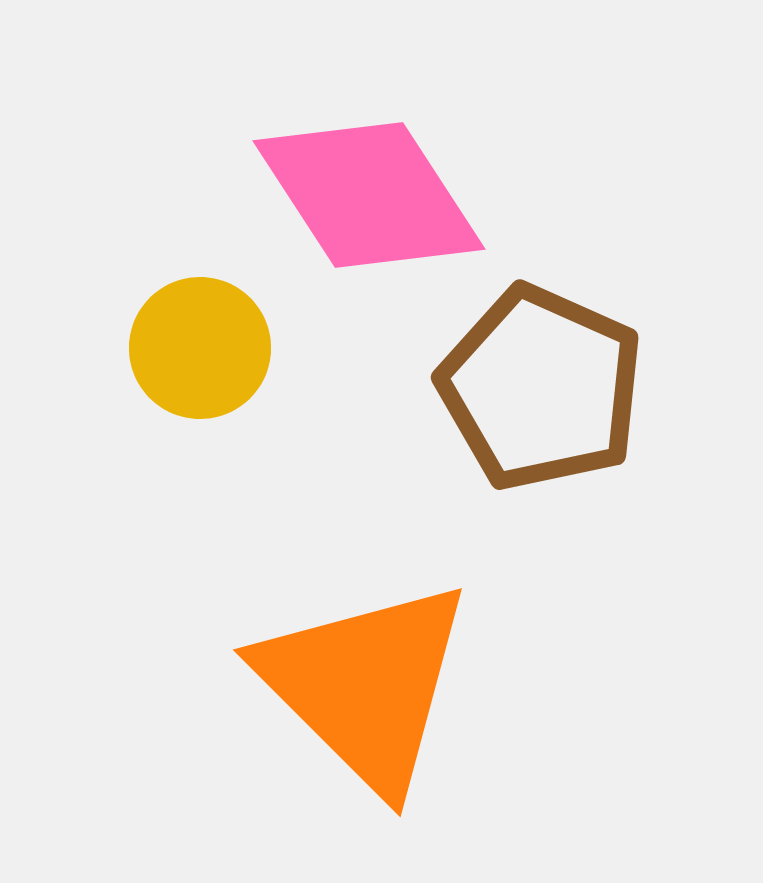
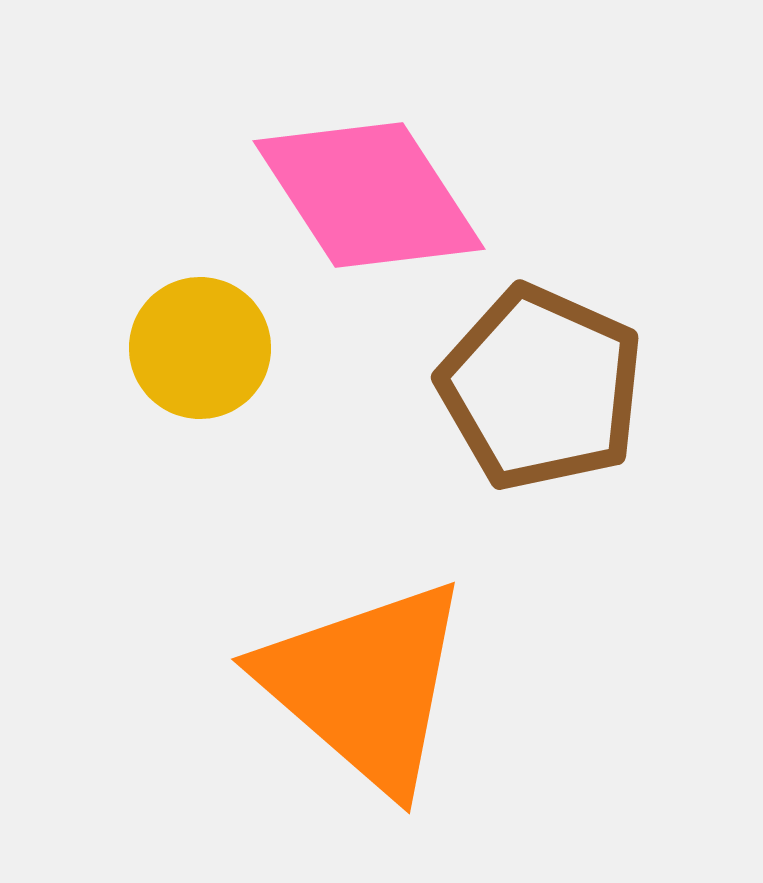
orange triangle: rotated 4 degrees counterclockwise
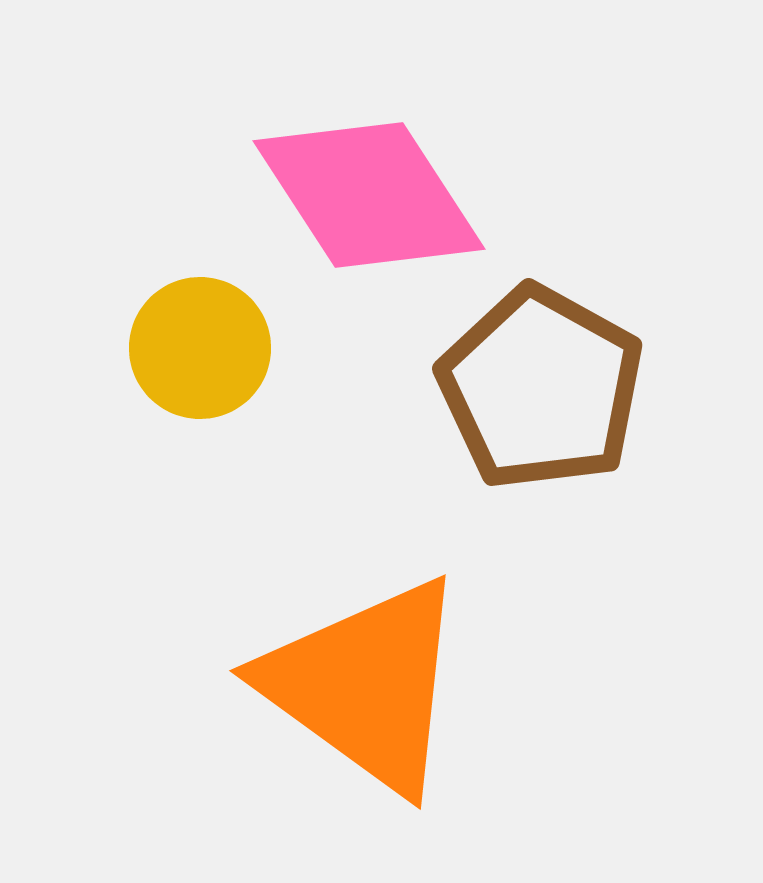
brown pentagon: rotated 5 degrees clockwise
orange triangle: rotated 5 degrees counterclockwise
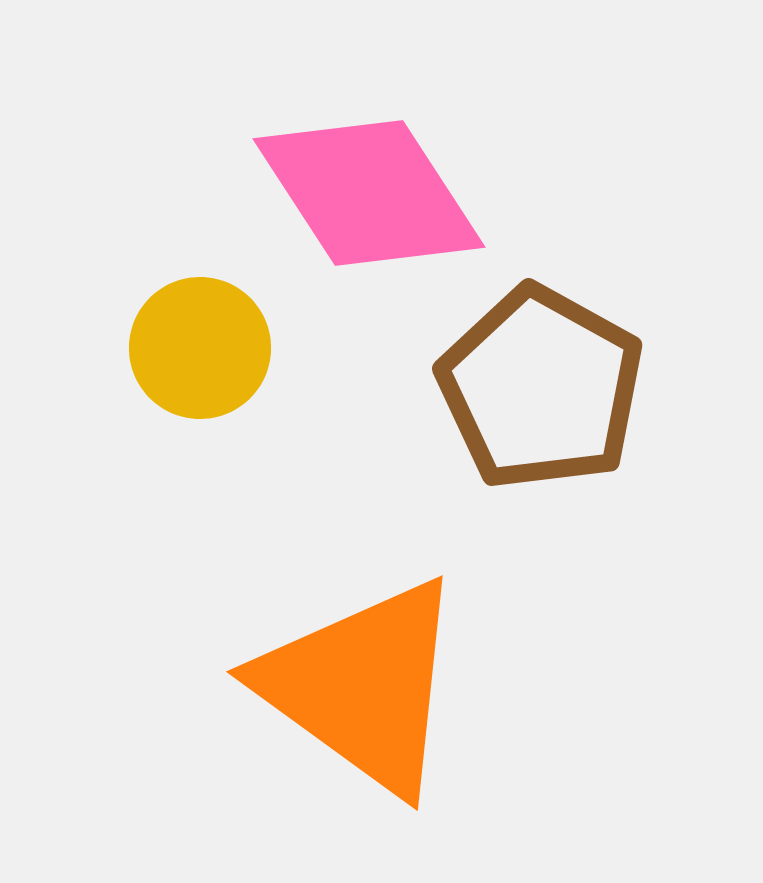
pink diamond: moved 2 px up
orange triangle: moved 3 px left, 1 px down
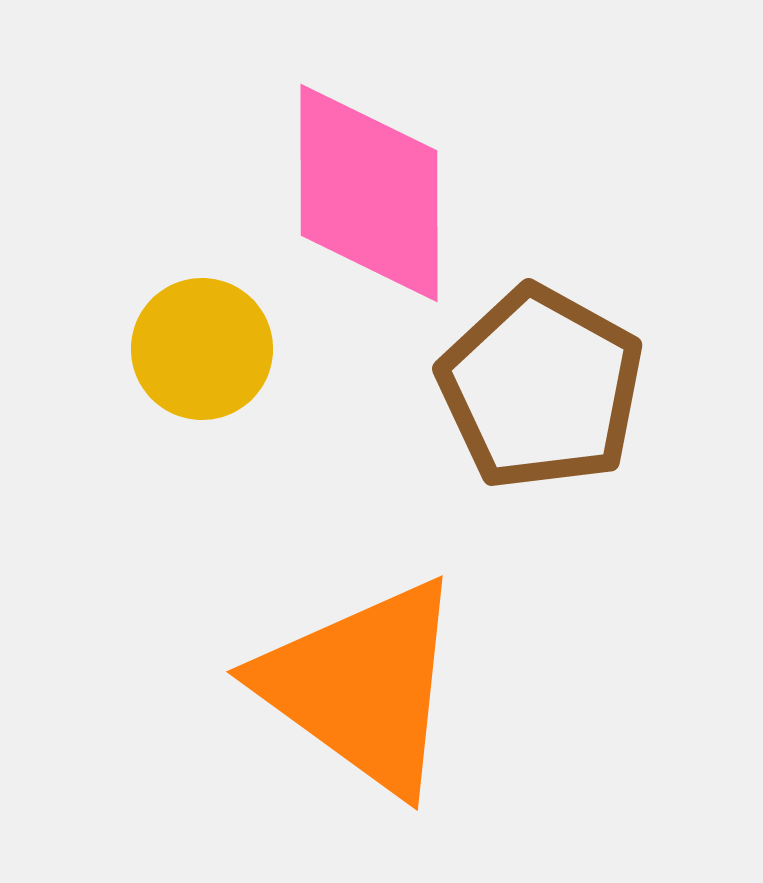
pink diamond: rotated 33 degrees clockwise
yellow circle: moved 2 px right, 1 px down
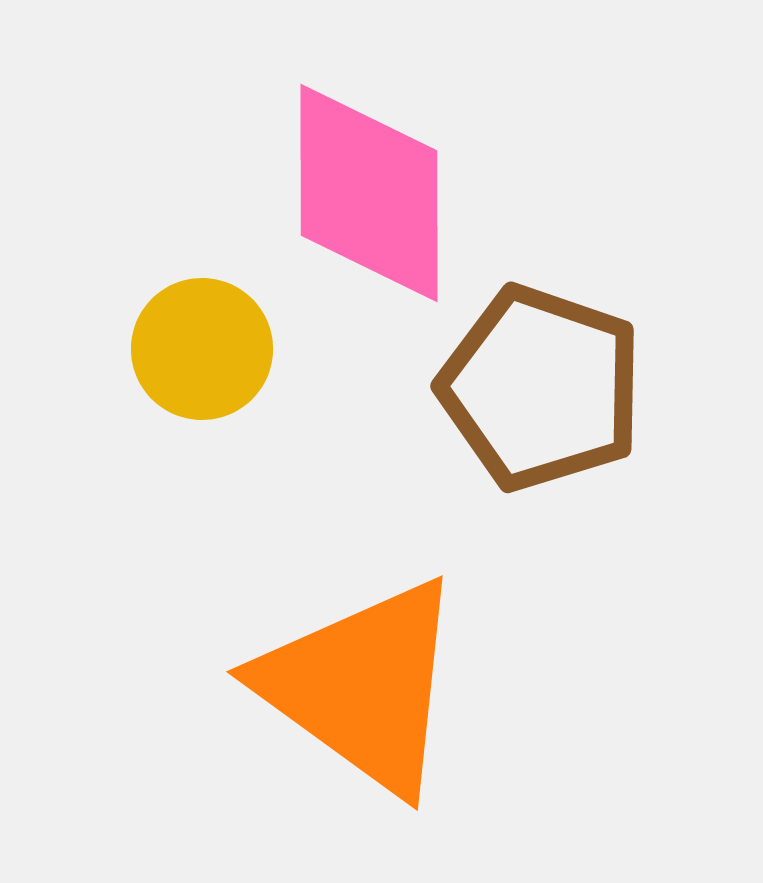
brown pentagon: rotated 10 degrees counterclockwise
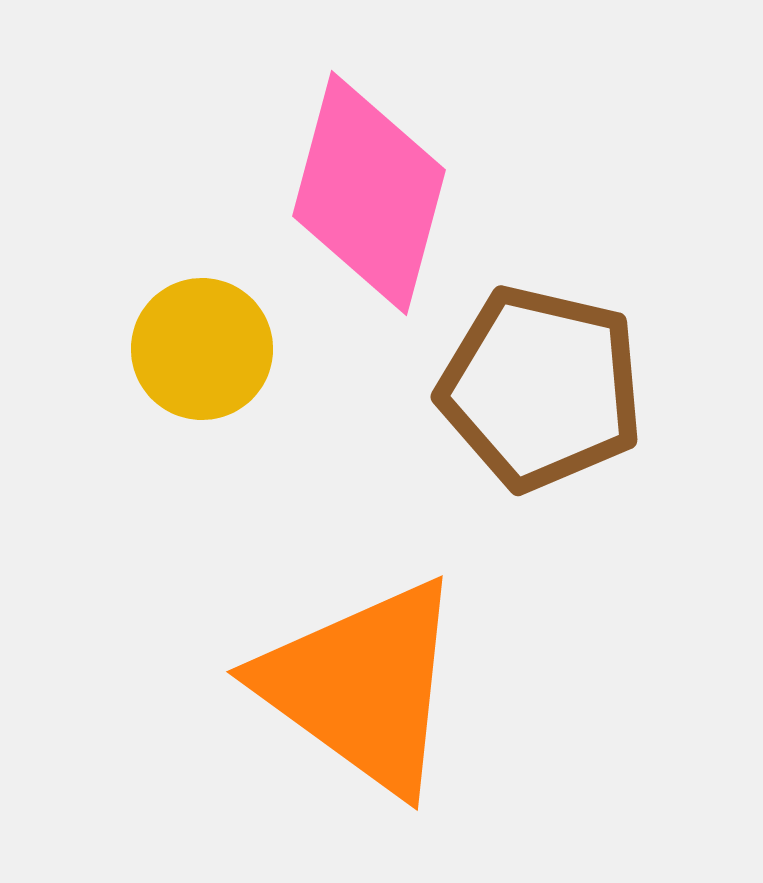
pink diamond: rotated 15 degrees clockwise
brown pentagon: rotated 6 degrees counterclockwise
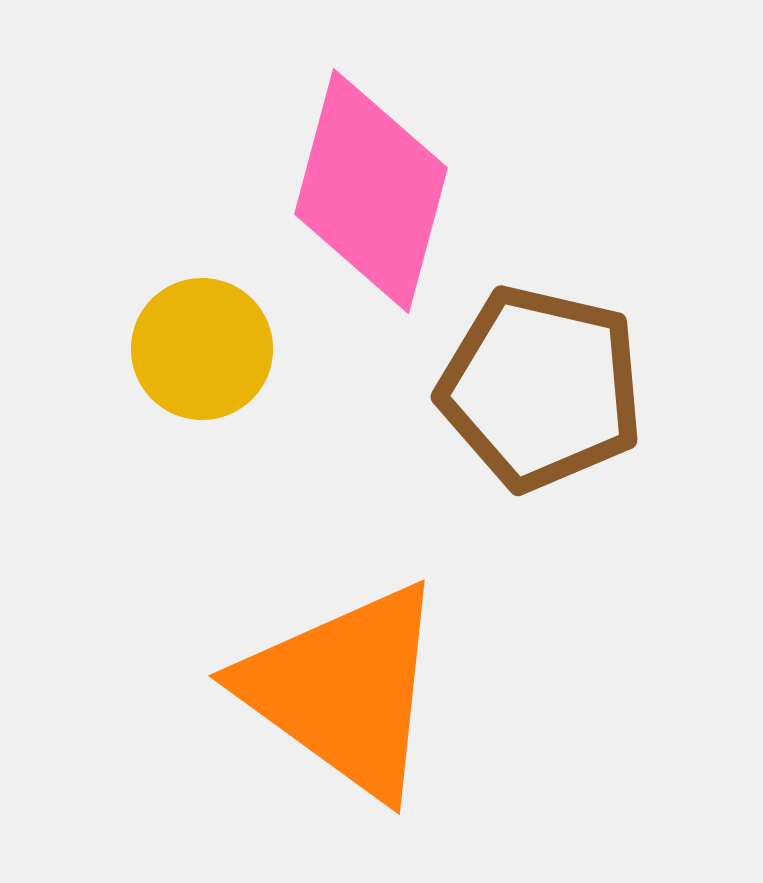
pink diamond: moved 2 px right, 2 px up
orange triangle: moved 18 px left, 4 px down
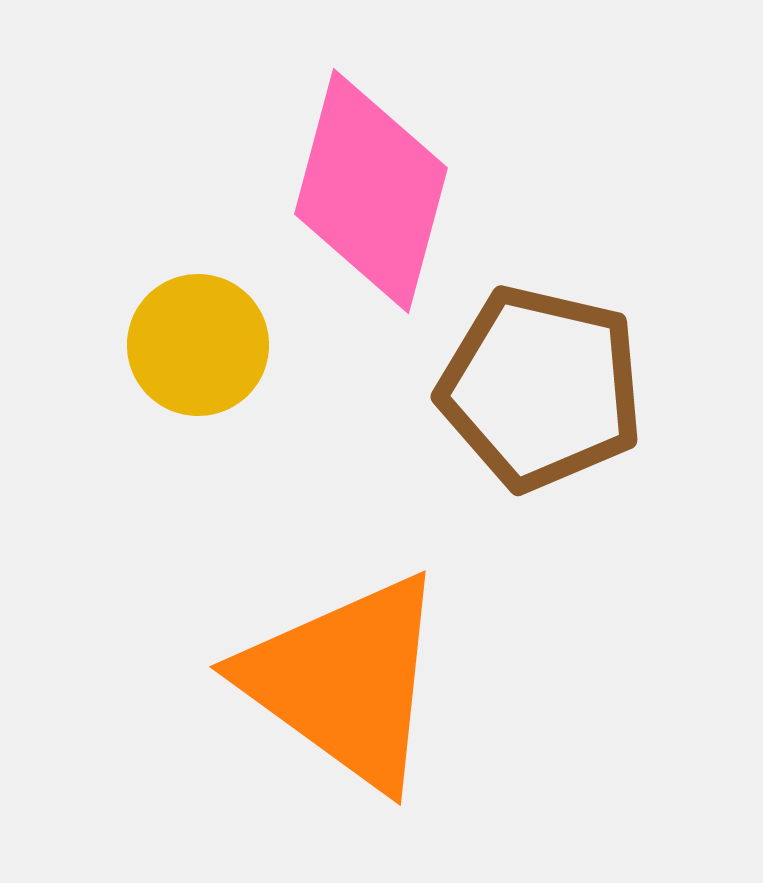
yellow circle: moved 4 px left, 4 px up
orange triangle: moved 1 px right, 9 px up
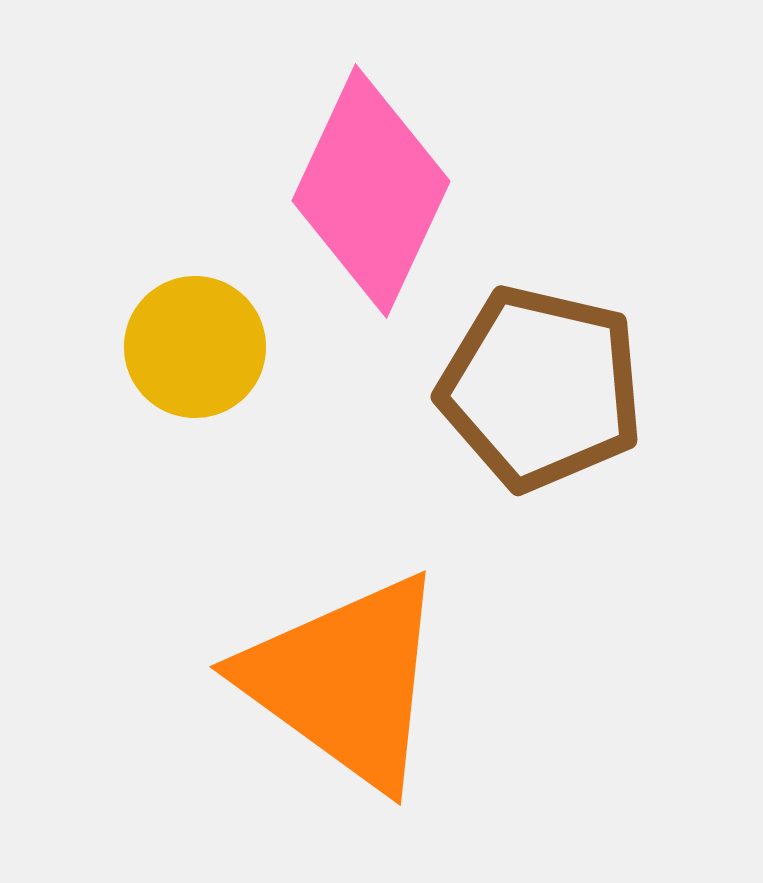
pink diamond: rotated 10 degrees clockwise
yellow circle: moved 3 px left, 2 px down
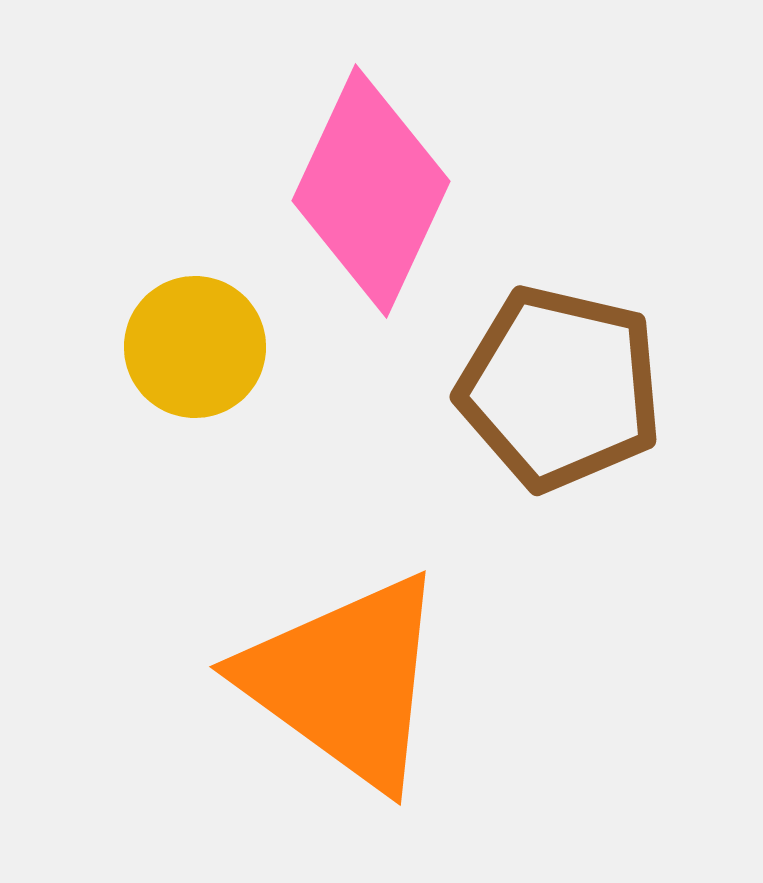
brown pentagon: moved 19 px right
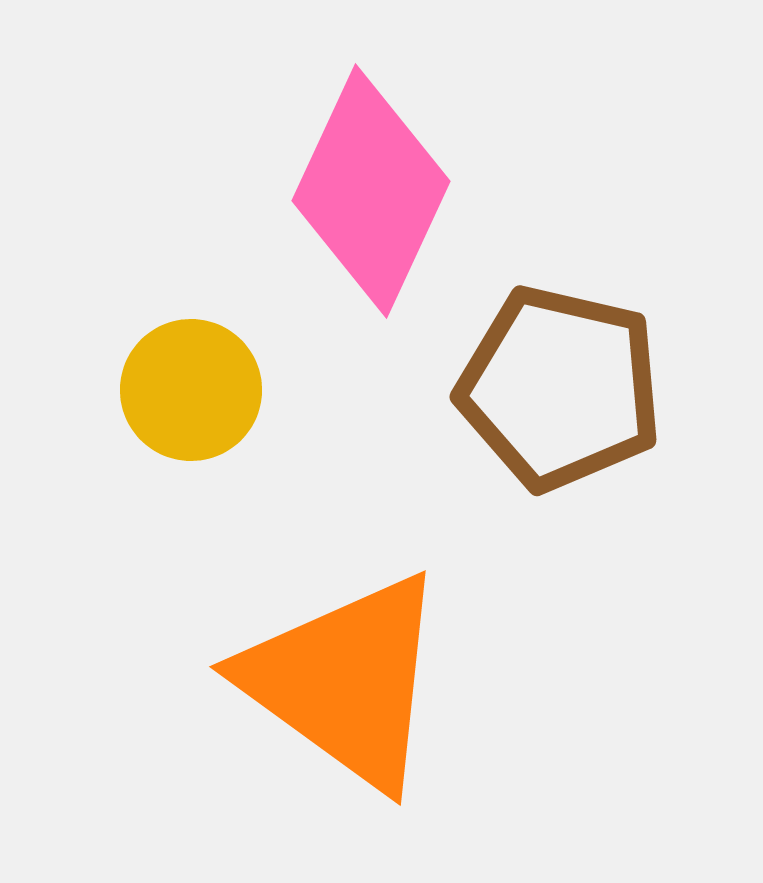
yellow circle: moved 4 px left, 43 px down
